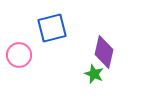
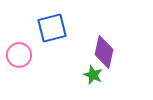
green star: moved 1 px left, 1 px down
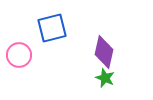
green star: moved 12 px right, 3 px down
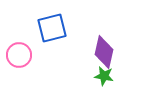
green star: moved 1 px left, 2 px up; rotated 12 degrees counterclockwise
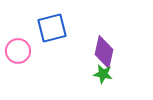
pink circle: moved 1 px left, 4 px up
green star: moved 1 px left, 2 px up
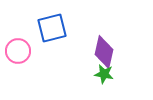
green star: moved 1 px right
